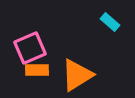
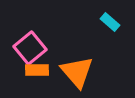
pink square: rotated 16 degrees counterclockwise
orange triangle: moved 3 px up; rotated 39 degrees counterclockwise
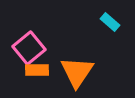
pink square: moved 1 px left
orange triangle: rotated 15 degrees clockwise
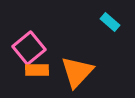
orange triangle: rotated 9 degrees clockwise
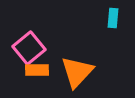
cyan rectangle: moved 3 px right, 4 px up; rotated 54 degrees clockwise
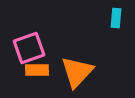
cyan rectangle: moved 3 px right
pink square: rotated 20 degrees clockwise
